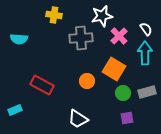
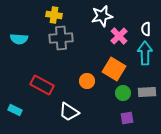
white semicircle: rotated 144 degrees counterclockwise
gray cross: moved 20 px left
gray rectangle: rotated 12 degrees clockwise
cyan rectangle: rotated 48 degrees clockwise
white trapezoid: moved 9 px left, 7 px up
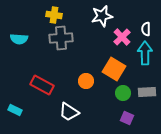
pink cross: moved 3 px right, 1 px down
orange circle: moved 1 px left
purple square: rotated 32 degrees clockwise
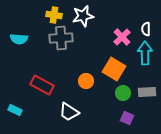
white star: moved 19 px left
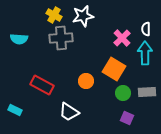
yellow cross: rotated 21 degrees clockwise
pink cross: moved 1 px down
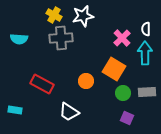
red rectangle: moved 1 px up
cyan rectangle: rotated 16 degrees counterclockwise
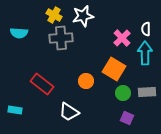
cyan semicircle: moved 6 px up
red rectangle: rotated 10 degrees clockwise
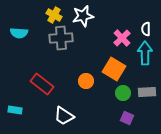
white trapezoid: moved 5 px left, 4 px down
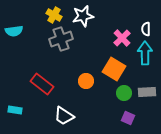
cyan semicircle: moved 5 px left, 2 px up; rotated 12 degrees counterclockwise
gray cross: moved 1 px down; rotated 15 degrees counterclockwise
green circle: moved 1 px right
purple square: moved 1 px right
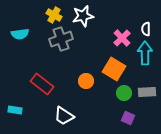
cyan semicircle: moved 6 px right, 3 px down
